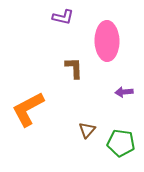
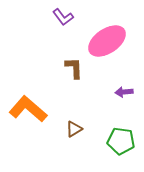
purple L-shape: rotated 40 degrees clockwise
pink ellipse: rotated 57 degrees clockwise
orange L-shape: rotated 69 degrees clockwise
brown triangle: moved 13 px left, 1 px up; rotated 18 degrees clockwise
green pentagon: moved 2 px up
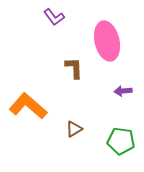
purple L-shape: moved 9 px left
pink ellipse: rotated 69 degrees counterclockwise
purple arrow: moved 1 px left, 1 px up
orange L-shape: moved 3 px up
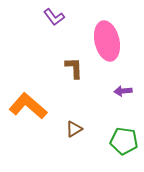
green pentagon: moved 3 px right
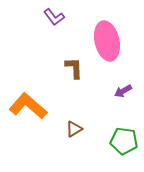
purple arrow: rotated 24 degrees counterclockwise
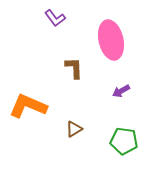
purple L-shape: moved 1 px right, 1 px down
pink ellipse: moved 4 px right, 1 px up
purple arrow: moved 2 px left
orange L-shape: rotated 18 degrees counterclockwise
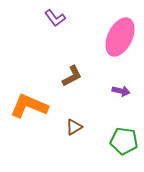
pink ellipse: moved 9 px right, 3 px up; rotated 39 degrees clockwise
brown L-shape: moved 2 px left, 8 px down; rotated 65 degrees clockwise
purple arrow: rotated 138 degrees counterclockwise
orange L-shape: moved 1 px right
brown triangle: moved 2 px up
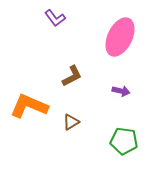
brown triangle: moved 3 px left, 5 px up
